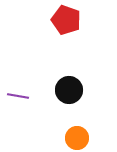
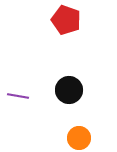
orange circle: moved 2 px right
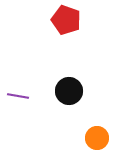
black circle: moved 1 px down
orange circle: moved 18 px right
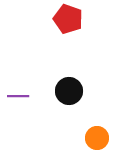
red pentagon: moved 2 px right, 1 px up
purple line: rotated 10 degrees counterclockwise
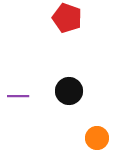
red pentagon: moved 1 px left, 1 px up
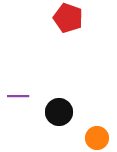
red pentagon: moved 1 px right
black circle: moved 10 px left, 21 px down
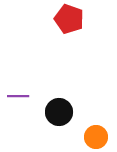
red pentagon: moved 1 px right, 1 px down
orange circle: moved 1 px left, 1 px up
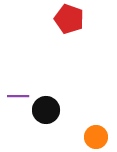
black circle: moved 13 px left, 2 px up
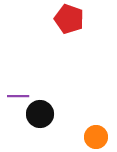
black circle: moved 6 px left, 4 px down
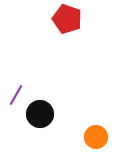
red pentagon: moved 2 px left
purple line: moved 2 px left, 1 px up; rotated 60 degrees counterclockwise
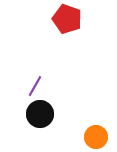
purple line: moved 19 px right, 9 px up
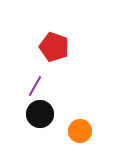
red pentagon: moved 13 px left, 28 px down
orange circle: moved 16 px left, 6 px up
